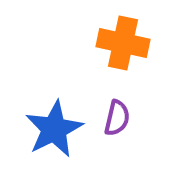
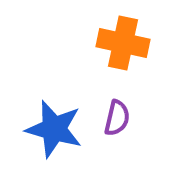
blue star: rotated 30 degrees counterclockwise
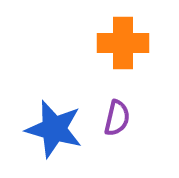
orange cross: rotated 12 degrees counterclockwise
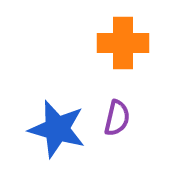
blue star: moved 3 px right
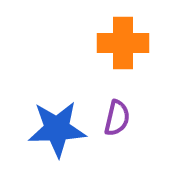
blue star: rotated 18 degrees counterclockwise
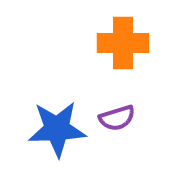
purple semicircle: rotated 60 degrees clockwise
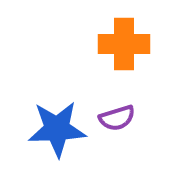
orange cross: moved 1 px right, 1 px down
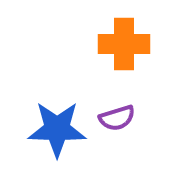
blue star: rotated 4 degrees clockwise
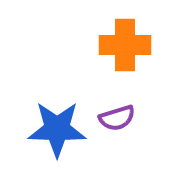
orange cross: moved 1 px right, 1 px down
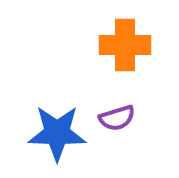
blue star: moved 4 px down
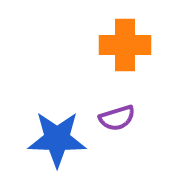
blue star: moved 6 px down
